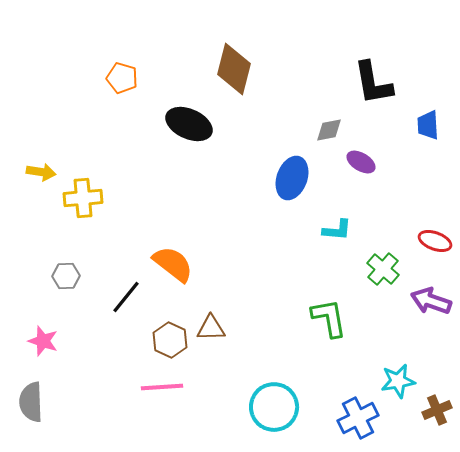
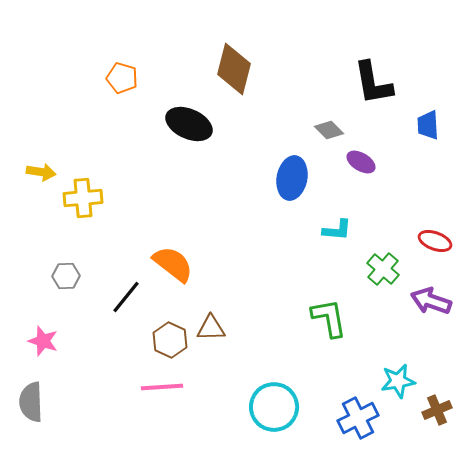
gray diamond: rotated 56 degrees clockwise
blue ellipse: rotated 9 degrees counterclockwise
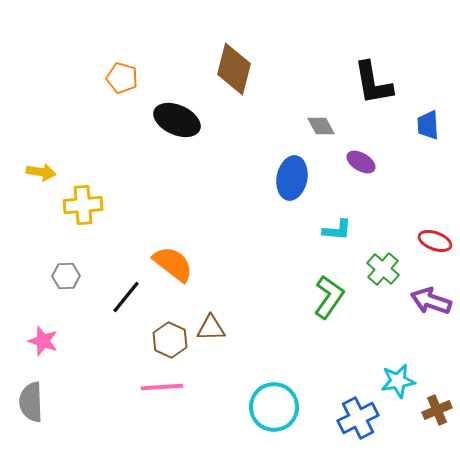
black ellipse: moved 12 px left, 4 px up
gray diamond: moved 8 px left, 4 px up; rotated 16 degrees clockwise
yellow cross: moved 7 px down
green L-shape: moved 21 px up; rotated 45 degrees clockwise
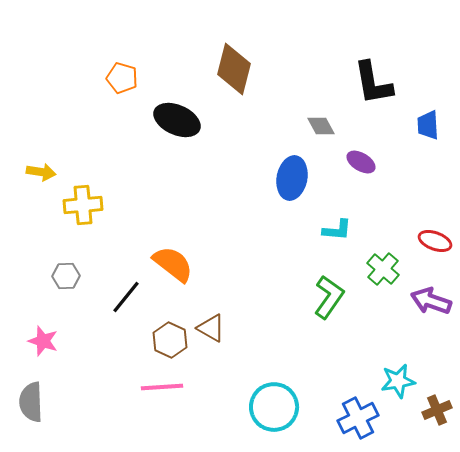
brown triangle: rotated 32 degrees clockwise
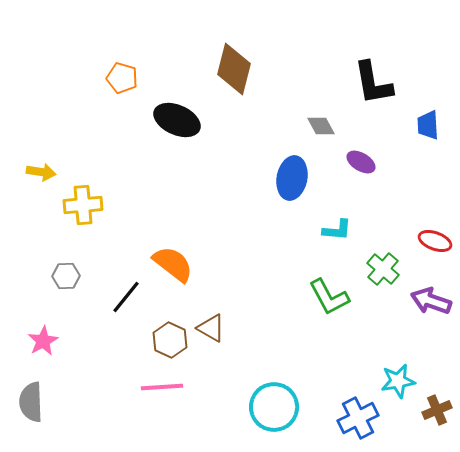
green L-shape: rotated 117 degrees clockwise
pink star: rotated 24 degrees clockwise
